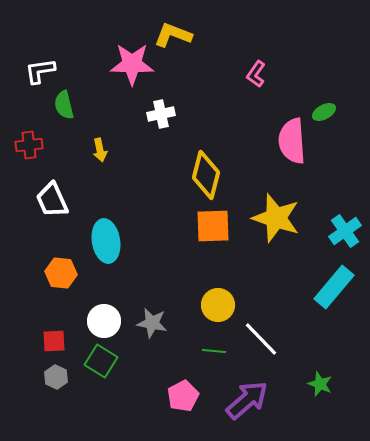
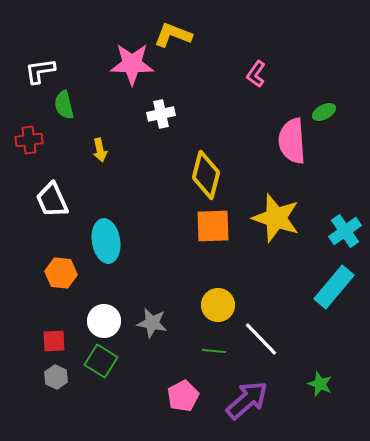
red cross: moved 5 px up
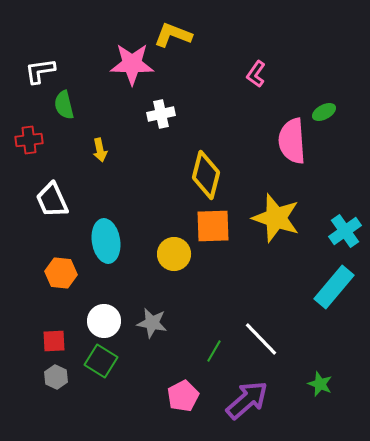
yellow circle: moved 44 px left, 51 px up
green line: rotated 65 degrees counterclockwise
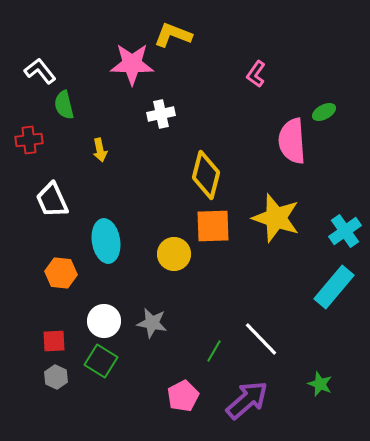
white L-shape: rotated 60 degrees clockwise
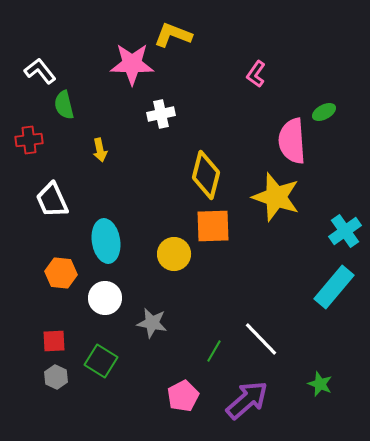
yellow star: moved 21 px up
white circle: moved 1 px right, 23 px up
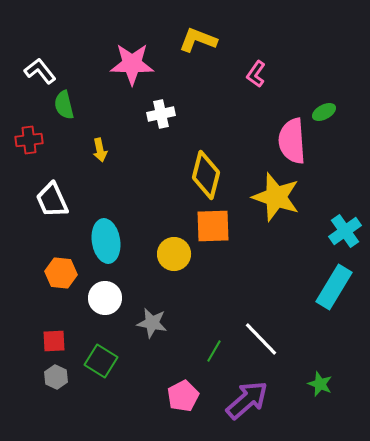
yellow L-shape: moved 25 px right, 5 px down
cyan rectangle: rotated 9 degrees counterclockwise
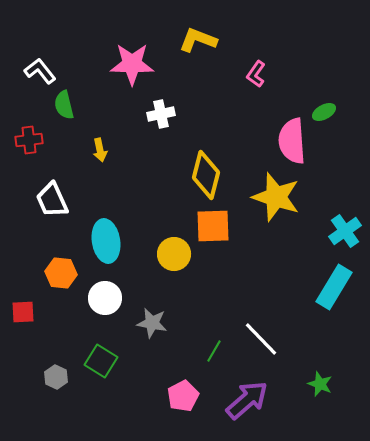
red square: moved 31 px left, 29 px up
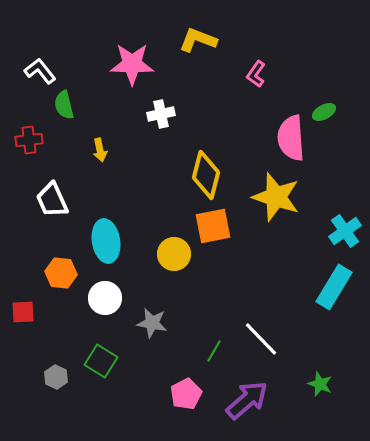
pink semicircle: moved 1 px left, 3 px up
orange square: rotated 9 degrees counterclockwise
pink pentagon: moved 3 px right, 2 px up
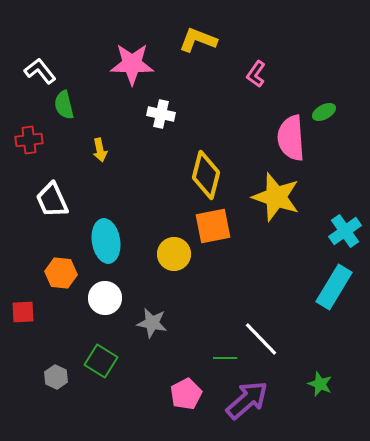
white cross: rotated 24 degrees clockwise
green line: moved 11 px right, 7 px down; rotated 60 degrees clockwise
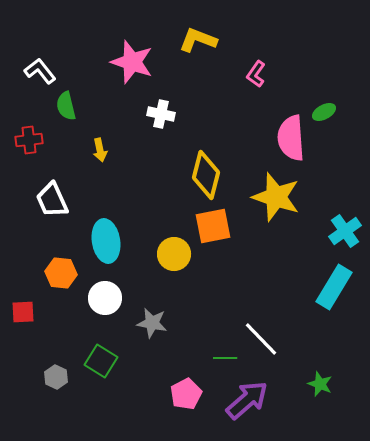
pink star: moved 2 px up; rotated 18 degrees clockwise
green semicircle: moved 2 px right, 1 px down
